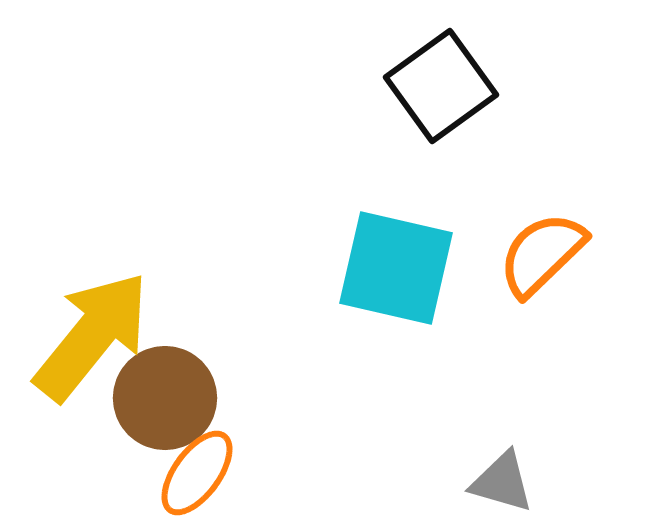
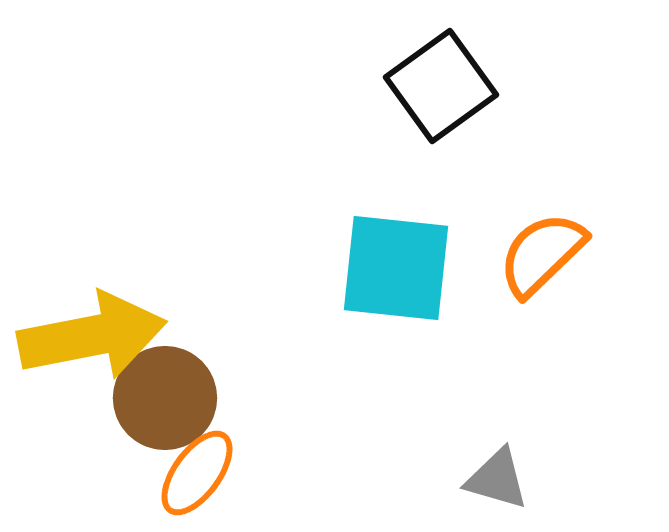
cyan square: rotated 7 degrees counterclockwise
yellow arrow: rotated 40 degrees clockwise
gray triangle: moved 5 px left, 3 px up
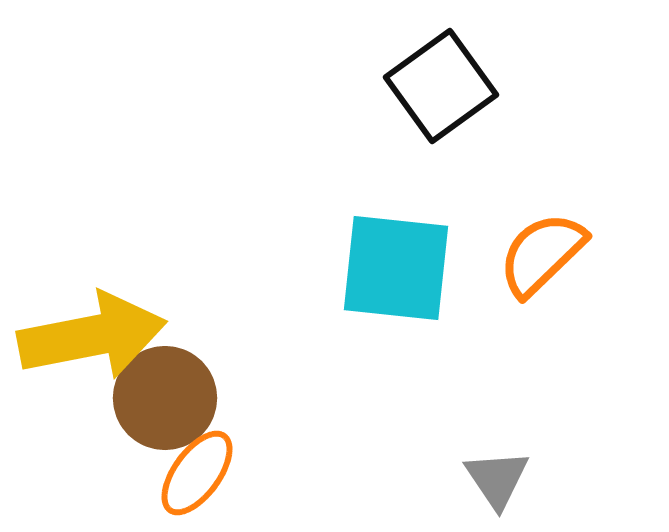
gray triangle: rotated 40 degrees clockwise
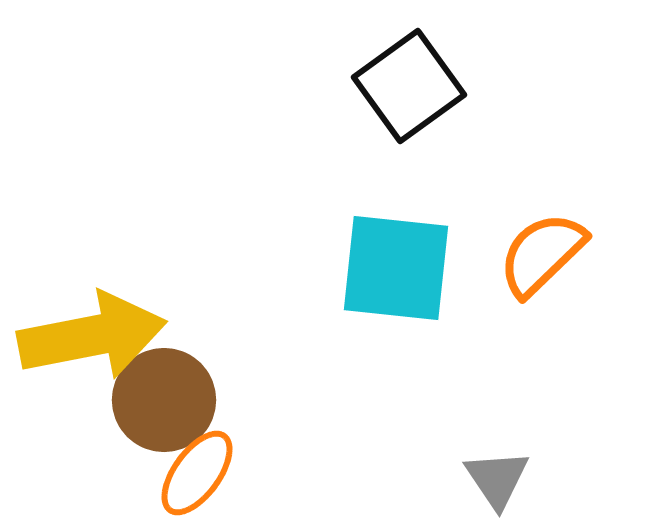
black square: moved 32 px left
brown circle: moved 1 px left, 2 px down
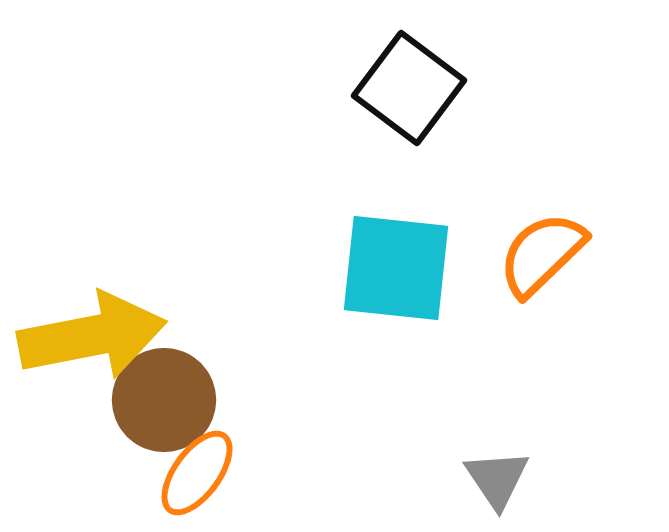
black square: moved 2 px down; rotated 17 degrees counterclockwise
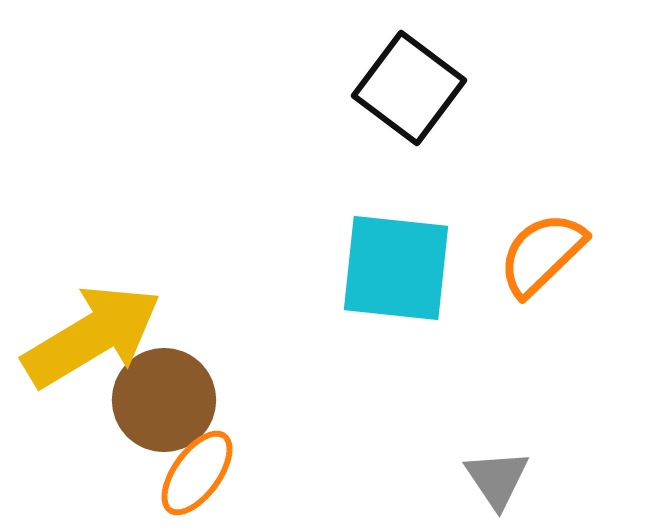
yellow arrow: rotated 20 degrees counterclockwise
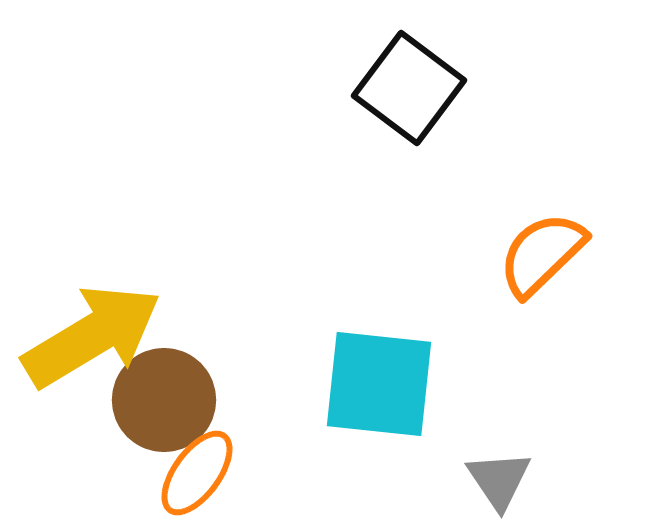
cyan square: moved 17 px left, 116 px down
gray triangle: moved 2 px right, 1 px down
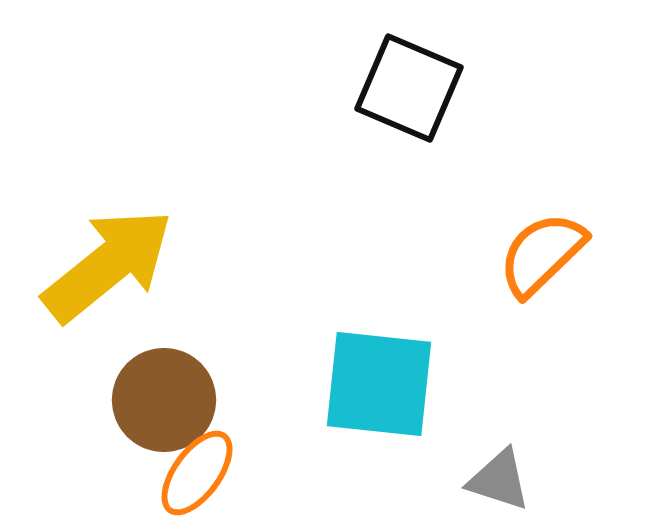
black square: rotated 14 degrees counterclockwise
yellow arrow: moved 16 px right, 71 px up; rotated 8 degrees counterclockwise
gray triangle: rotated 38 degrees counterclockwise
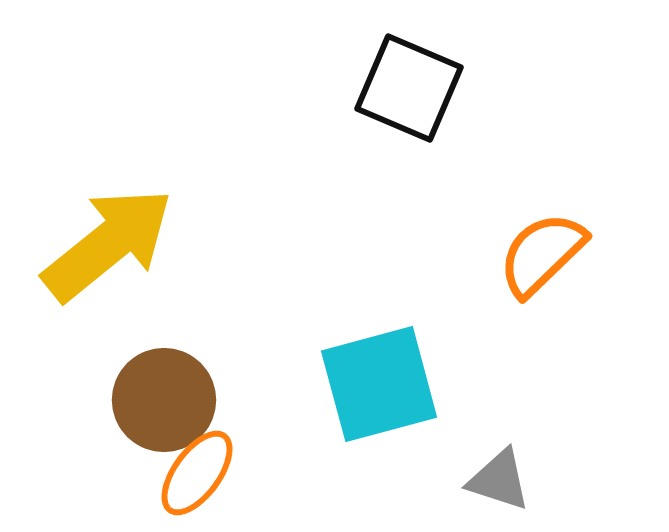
yellow arrow: moved 21 px up
cyan square: rotated 21 degrees counterclockwise
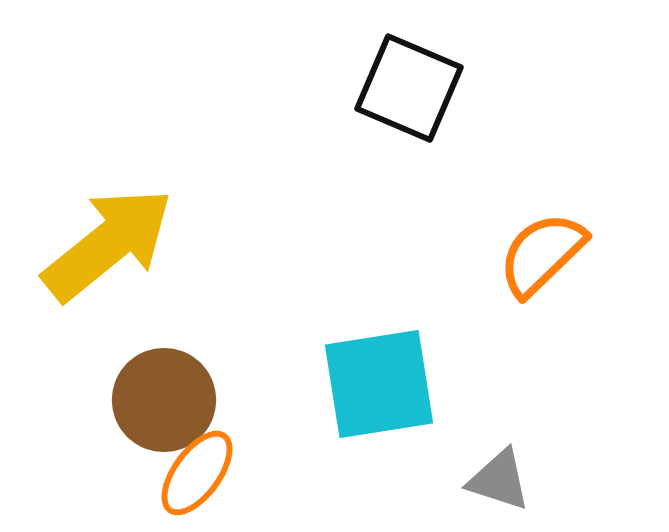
cyan square: rotated 6 degrees clockwise
